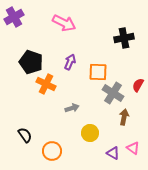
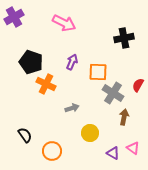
purple arrow: moved 2 px right
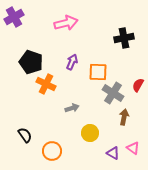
pink arrow: moved 2 px right; rotated 40 degrees counterclockwise
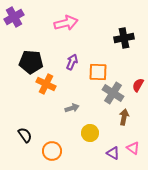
black pentagon: rotated 15 degrees counterclockwise
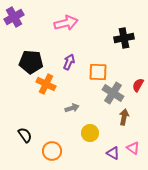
purple arrow: moved 3 px left
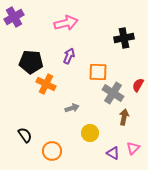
purple arrow: moved 6 px up
pink triangle: rotated 40 degrees clockwise
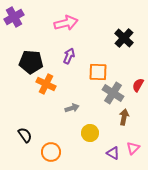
black cross: rotated 36 degrees counterclockwise
orange circle: moved 1 px left, 1 px down
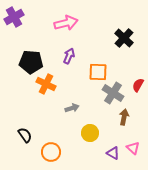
pink triangle: rotated 32 degrees counterclockwise
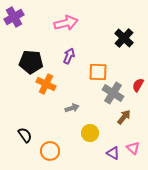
brown arrow: rotated 28 degrees clockwise
orange circle: moved 1 px left, 1 px up
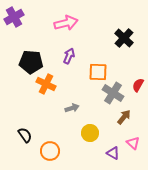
pink triangle: moved 5 px up
